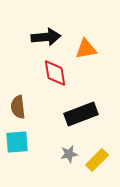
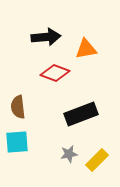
red diamond: rotated 60 degrees counterclockwise
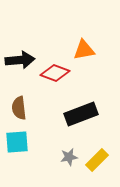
black arrow: moved 26 px left, 23 px down
orange triangle: moved 2 px left, 1 px down
brown semicircle: moved 1 px right, 1 px down
gray star: moved 3 px down
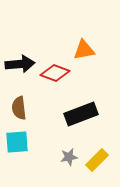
black arrow: moved 4 px down
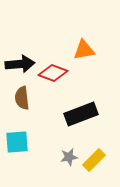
red diamond: moved 2 px left
brown semicircle: moved 3 px right, 10 px up
yellow rectangle: moved 3 px left
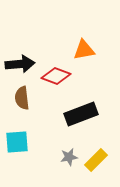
red diamond: moved 3 px right, 3 px down
yellow rectangle: moved 2 px right
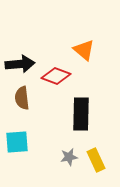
orange triangle: rotated 50 degrees clockwise
black rectangle: rotated 68 degrees counterclockwise
yellow rectangle: rotated 70 degrees counterclockwise
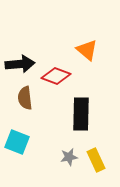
orange triangle: moved 3 px right
brown semicircle: moved 3 px right
cyan square: rotated 25 degrees clockwise
